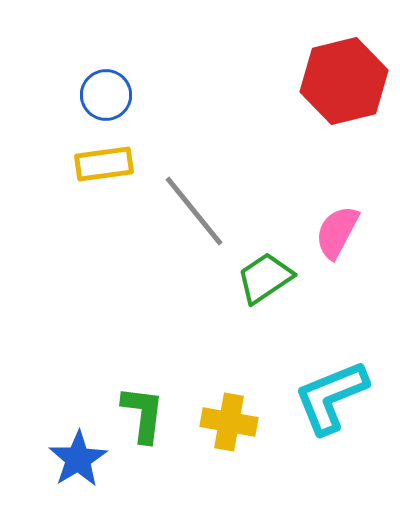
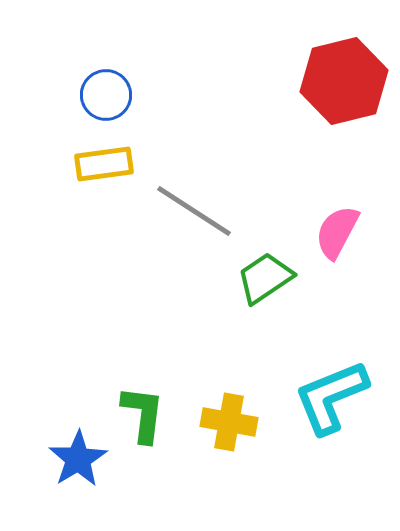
gray line: rotated 18 degrees counterclockwise
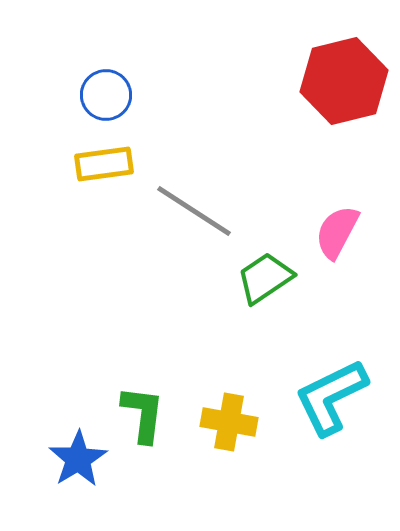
cyan L-shape: rotated 4 degrees counterclockwise
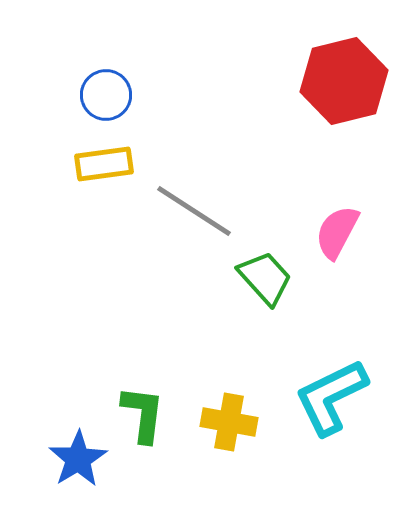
green trapezoid: rotated 82 degrees clockwise
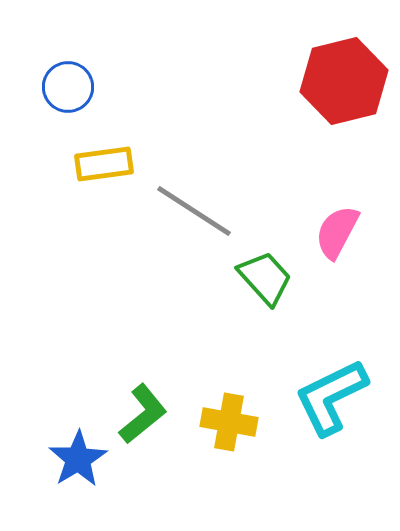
blue circle: moved 38 px left, 8 px up
green L-shape: rotated 44 degrees clockwise
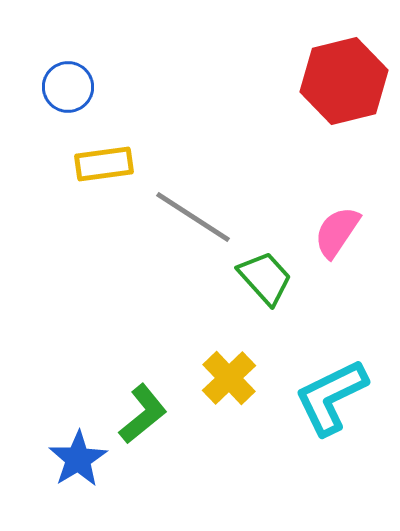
gray line: moved 1 px left, 6 px down
pink semicircle: rotated 6 degrees clockwise
yellow cross: moved 44 px up; rotated 36 degrees clockwise
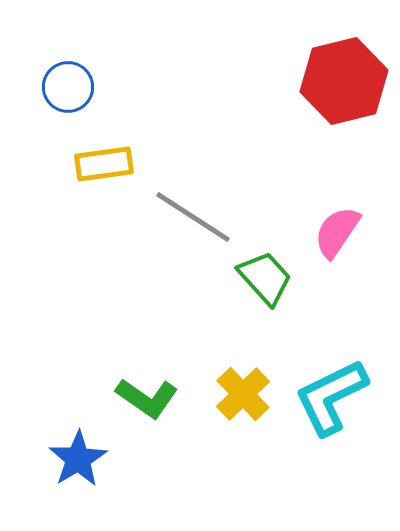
yellow cross: moved 14 px right, 16 px down
green L-shape: moved 4 px right, 16 px up; rotated 74 degrees clockwise
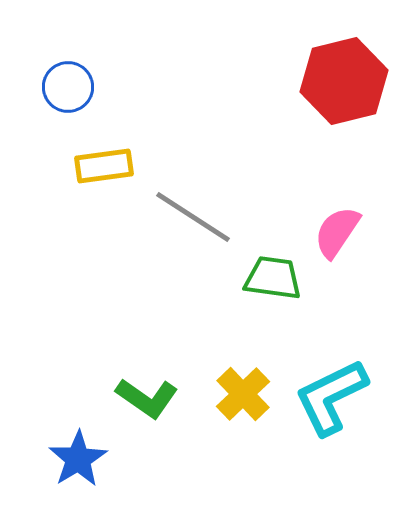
yellow rectangle: moved 2 px down
green trapezoid: moved 8 px right; rotated 40 degrees counterclockwise
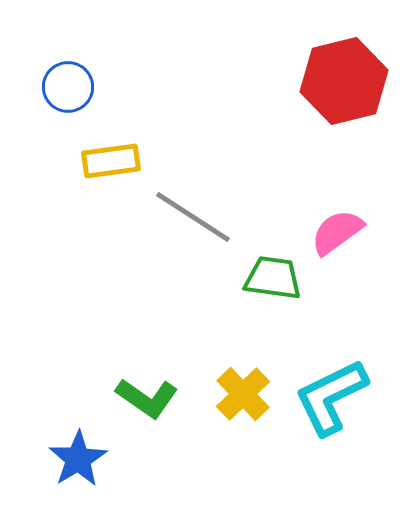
yellow rectangle: moved 7 px right, 5 px up
pink semicircle: rotated 20 degrees clockwise
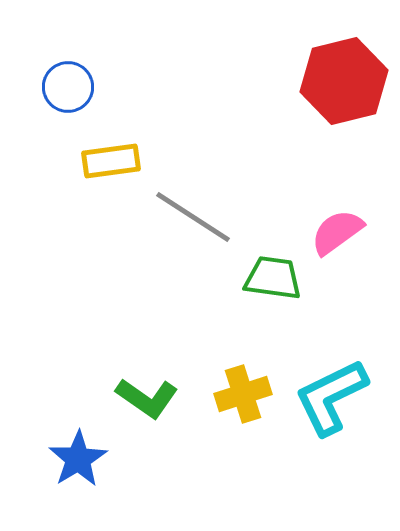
yellow cross: rotated 26 degrees clockwise
